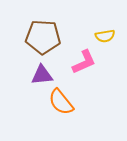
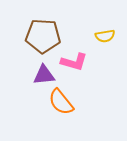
brown pentagon: moved 1 px up
pink L-shape: moved 10 px left; rotated 40 degrees clockwise
purple triangle: moved 2 px right
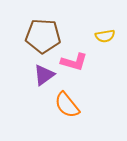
purple triangle: rotated 30 degrees counterclockwise
orange semicircle: moved 6 px right, 3 px down
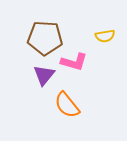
brown pentagon: moved 2 px right, 2 px down
purple triangle: rotated 15 degrees counterclockwise
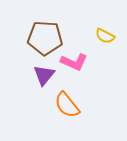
yellow semicircle: rotated 36 degrees clockwise
pink L-shape: rotated 8 degrees clockwise
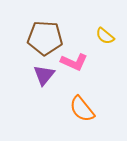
yellow semicircle: rotated 12 degrees clockwise
orange semicircle: moved 15 px right, 4 px down
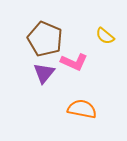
brown pentagon: moved 1 px down; rotated 20 degrees clockwise
purple triangle: moved 2 px up
orange semicircle: rotated 140 degrees clockwise
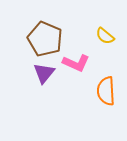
pink L-shape: moved 2 px right, 1 px down
orange semicircle: moved 24 px right, 18 px up; rotated 104 degrees counterclockwise
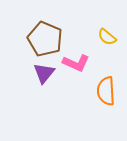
yellow semicircle: moved 2 px right, 1 px down
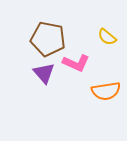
brown pentagon: moved 3 px right; rotated 12 degrees counterclockwise
purple triangle: rotated 20 degrees counterclockwise
orange semicircle: rotated 96 degrees counterclockwise
